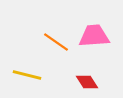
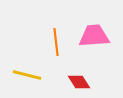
orange line: rotated 48 degrees clockwise
red diamond: moved 8 px left
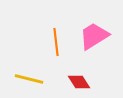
pink trapezoid: rotated 28 degrees counterclockwise
yellow line: moved 2 px right, 4 px down
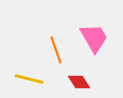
pink trapezoid: moved 2 px down; rotated 92 degrees clockwise
orange line: moved 8 px down; rotated 12 degrees counterclockwise
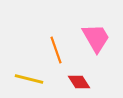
pink trapezoid: moved 2 px right
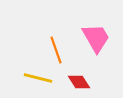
yellow line: moved 9 px right, 1 px up
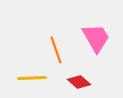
yellow line: moved 6 px left; rotated 16 degrees counterclockwise
red diamond: rotated 15 degrees counterclockwise
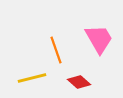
pink trapezoid: moved 3 px right, 1 px down
yellow line: rotated 12 degrees counterclockwise
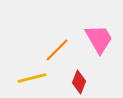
orange line: moved 1 px right; rotated 64 degrees clockwise
red diamond: rotated 70 degrees clockwise
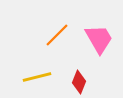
orange line: moved 15 px up
yellow line: moved 5 px right, 1 px up
